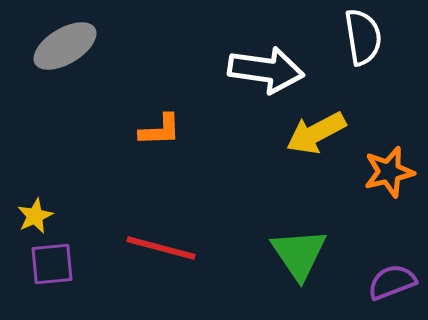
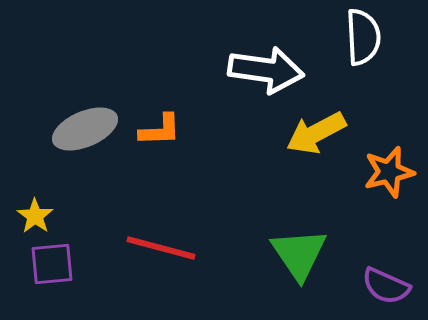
white semicircle: rotated 6 degrees clockwise
gray ellipse: moved 20 px right, 83 px down; rotated 8 degrees clockwise
yellow star: rotated 12 degrees counterclockwise
purple semicircle: moved 6 px left, 4 px down; rotated 135 degrees counterclockwise
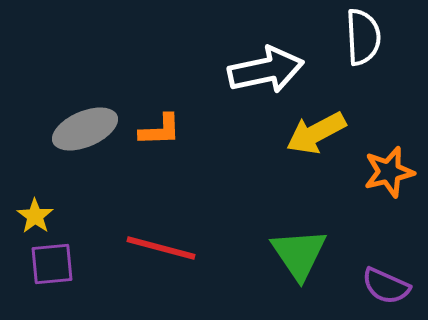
white arrow: rotated 20 degrees counterclockwise
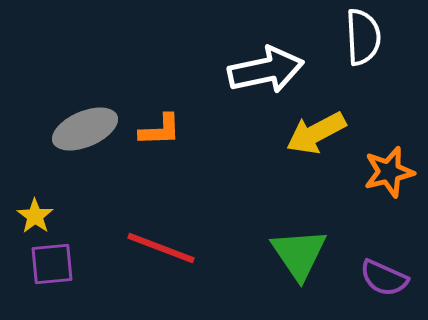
red line: rotated 6 degrees clockwise
purple semicircle: moved 2 px left, 8 px up
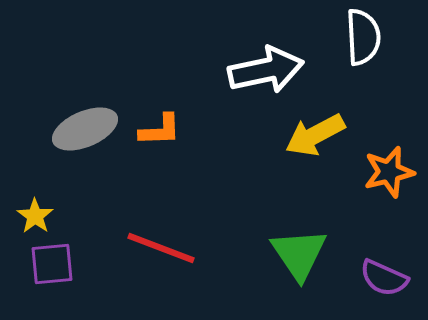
yellow arrow: moved 1 px left, 2 px down
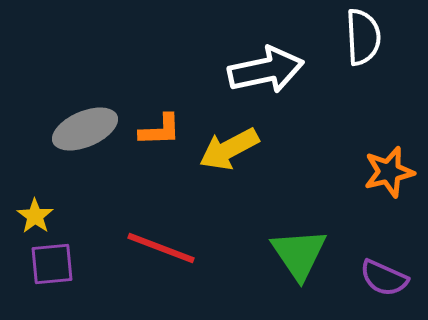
yellow arrow: moved 86 px left, 14 px down
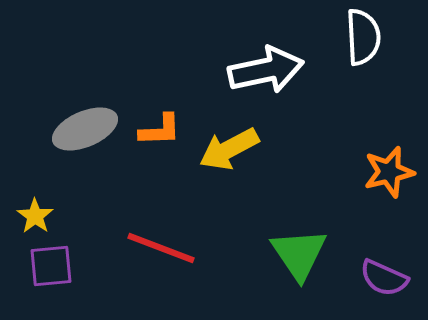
purple square: moved 1 px left, 2 px down
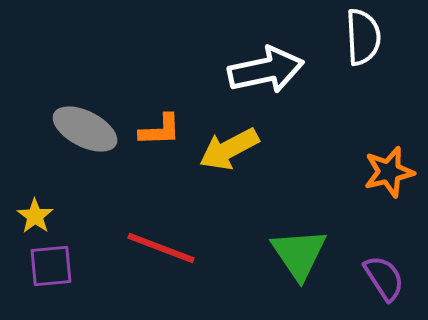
gray ellipse: rotated 50 degrees clockwise
purple semicircle: rotated 147 degrees counterclockwise
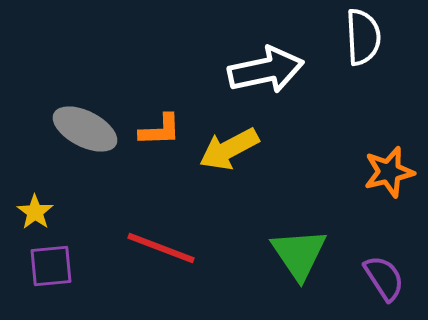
yellow star: moved 4 px up
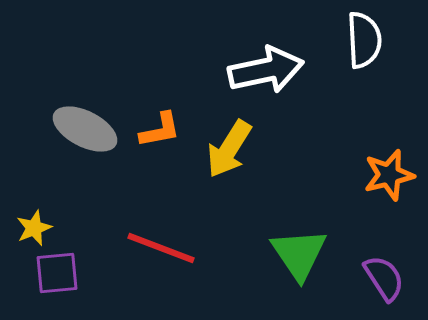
white semicircle: moved 1 px right, 3 px down
orange L-shape: rotated 9 degrees counterclockwise
yellow arrow: rotated 30 degrees counterclockwise
orange star: moved 3 px down
yellow star: moved 1 px left, 16 px down; rotated 15 degrees clockwise
purple square: moved 6 px right, 7 px down
